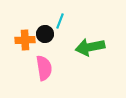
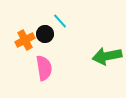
cyan line: rotated 63 degrees counterclockwise
orange cross: rotated 24 degrees counterclockwise
green arrow: moved 17 px right, 9 px down
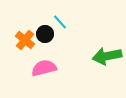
cyan line: moved 1 px down
orange cross: rotated 24 degrees counterclockwise
pink semicircle: rotated 95 degrees counterclockwise
